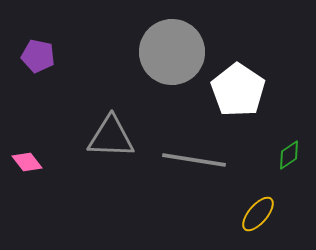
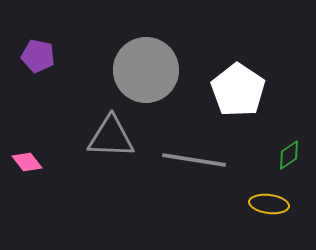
gray circle: moved 26 px left, 18 px down
yellow ellipse: moved 11 px right, 10 px up; rotated 57 degrees clockwise
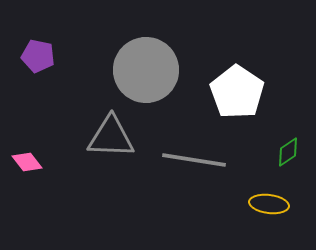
white pentagon: moved 1 px left, 2 px down
green diamond: moved 1 px left, 3 px up
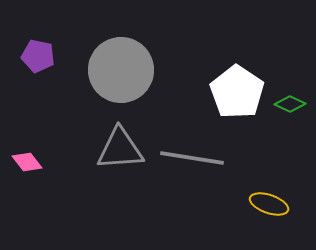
gray circle: moved 25 px left
gray triangle: moved 9 px right, 12 px down; rotated 6 degrees counterclockwise
green diamond: moved 2 px right, 48 px up; rotated 60 degrees clockwise
gray line: moved 2 px left, 2 px up
yellow ellipse: rotated 12 degrees clockwise
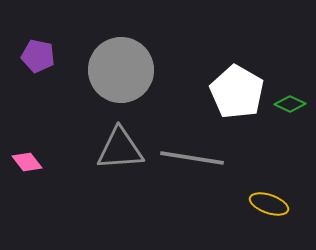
white pentagon: rotated 4 degrees counterclockwise
